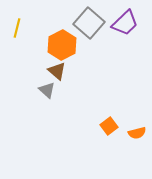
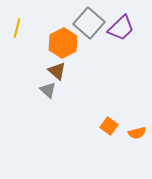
purple trapezoid: moved 4 px left, 5 px down
orange hexagon: moved 1 px right, 2 px up
gray triangle: moved 1 px right
orange square: rotated 18 degrees counterclockwise
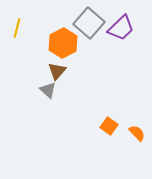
brown triangle: rotated 30 degrees clockwise
orange semicircle: rotated 120 degrees counterclockwise
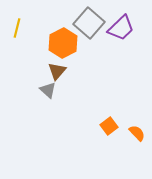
orange square: rotated 18 degrees clockwise
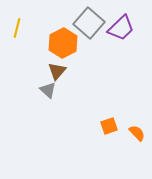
orange square: rotated 18 degrees clockwise
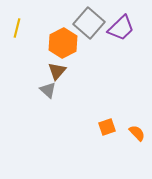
orange square: moved 2 px left, 1 px down
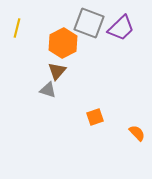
gray square: rotated 20 degrees counterclockwise
gray triangle: rotated 24 degrees counterclockwise
orange square: moved 12 px left, 10 px up
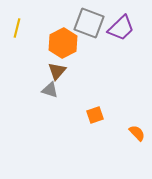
gray triangle: moved 2 px right
orange square: moved 2 px up
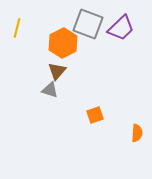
gray square: moved 1 px left, 1 px down
orange semicircle: rotated 48 degrees clockwise
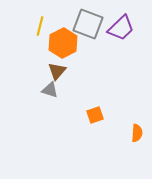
yellow line: moved 23 px right, 2 px up
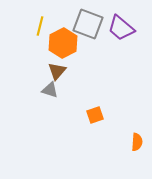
purple trapezoid: rotated 84 degrees clockwise
orange semicircle: moved 9 px down
